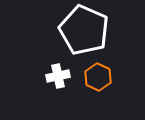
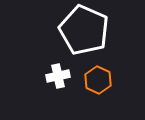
orange hexagon: moved 3 px down
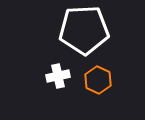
white pentagon: rotated 27 degrees counterclockwise
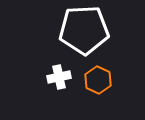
white cross: moved 1 px right, 1 px down
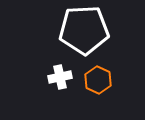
white cross: moved 1 px right
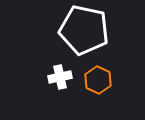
white pentagon: rotated 15 degrees clockwise
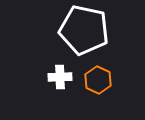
white cross: rotated 10 degrees clockwise
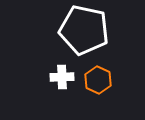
white cross: moved 2 px right
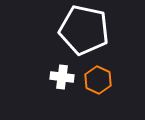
white cross: rotated 10 degrees clockwise
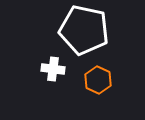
white cross: moved 9 px left, 8 px up
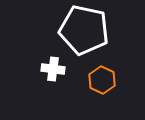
orange hexagon: moved 4 px right
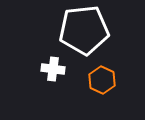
white pentagon: rotated 18 degrees counterclockwise
